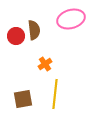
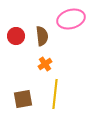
brown semicircle: moved 8 px right, 6 px down
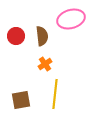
brown square: moved 2 px left, 1 px down
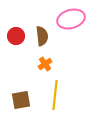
yellow line: moved 1 px down
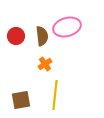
pink ellipse: moved 4 px left, 8 px down
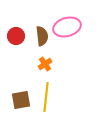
yellow line: moved 9 px left, 2 px down
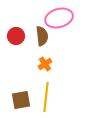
pink ellipse: moved 8 px left, 9 px up
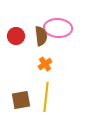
pink ellipse: moved 1 px left, 10 px down; rotated 20 degrees clockwise
brown semicircle: moved 1 px left
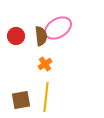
pink ellipse: rotated 36 degrees counterclockwise
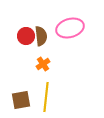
pink ellipse: moved 12 px right; rotated 16 degrees clockwise
red circle: moved 10 px right
orange cross: moved 2 px left
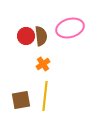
yellow line: moved 1 px left, 1 px up
